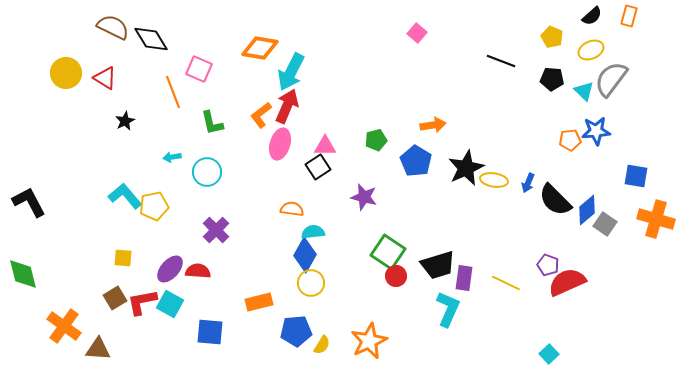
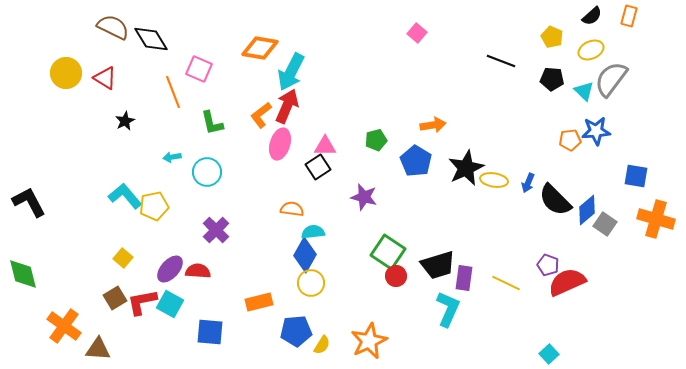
yellow square at (123, 258): rotated 36 degrees clockwise
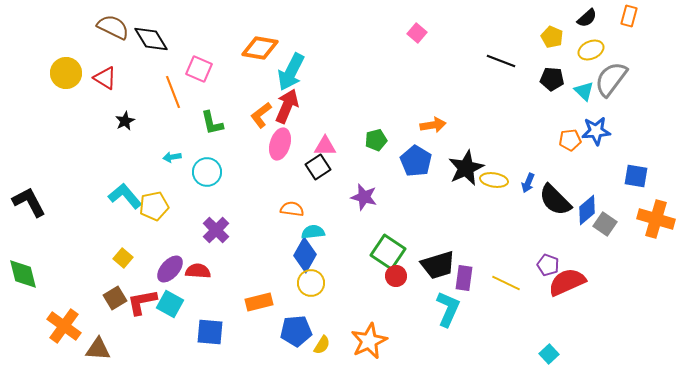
black semicircle at (592, 16): moved 5 px left, 2 px down
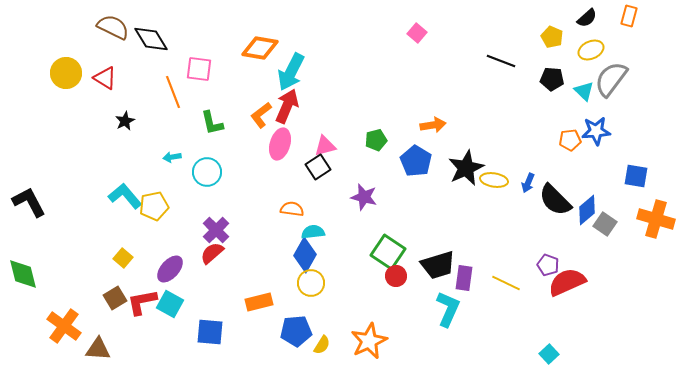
pink square at (199, 69): rotated 16 degrees counterclockwise
pink triangle at (325, 146): rotated 15 degrees counterclockwise
red semicircle at (198, 271): moved 14 px right, 18 px up; rotated 45 degrees counterclockwise
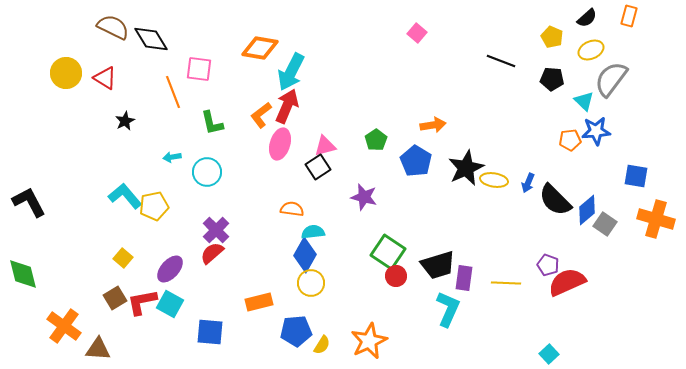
cyan triangle at (584, 91): moved 10 px down
green pentagon at (376, 140): rotated 20 degrees counterclockwise
yellow line at (506, 283): rotated 24 degrees counterclockwise
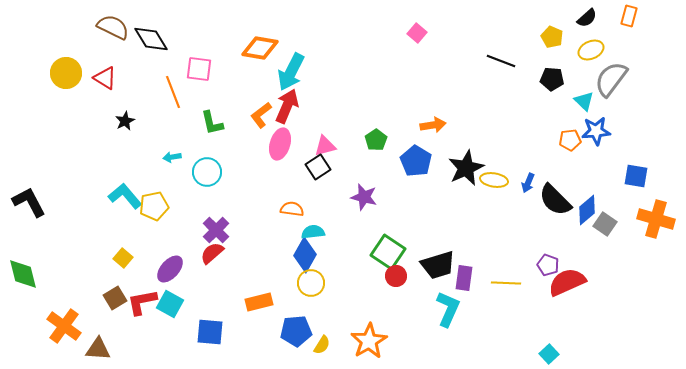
orange star at (369, 341): rotated 6 degrees counterclockwise
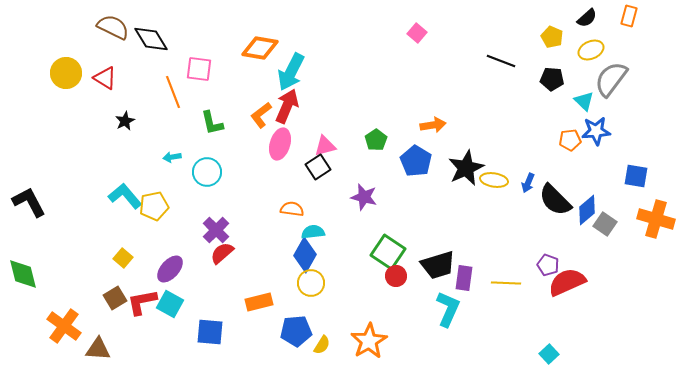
red semicircle at (212, 253): moved 10 px right
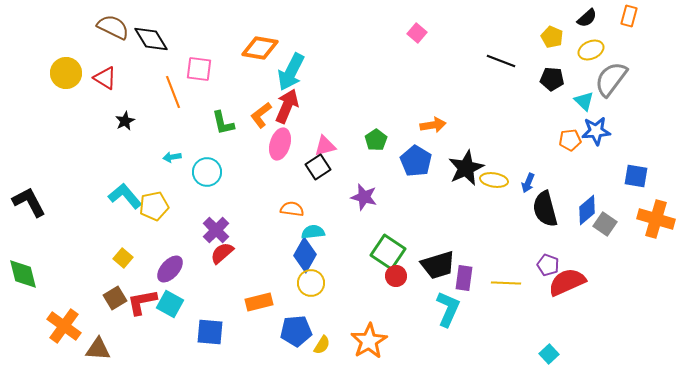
green L-shape at (212, 123): moved 11 px right
black semicircle at (555, 200): moved 10 px left, 9 px down; rotated 30 degrees clockwise
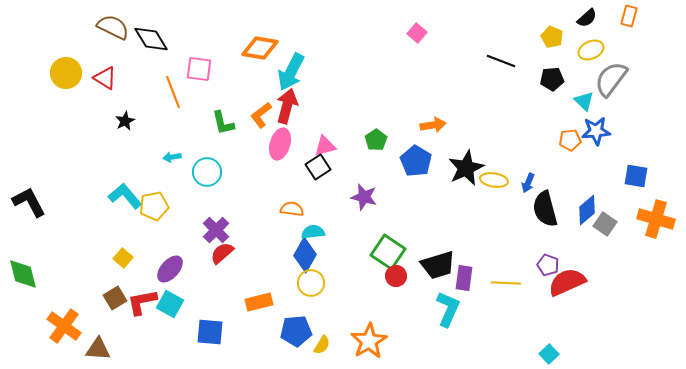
black pentagon at (552, 79): rotated 10 degrees counterclockwise
red arrow at (287, 106): rotated 8 degrees counterclockwise
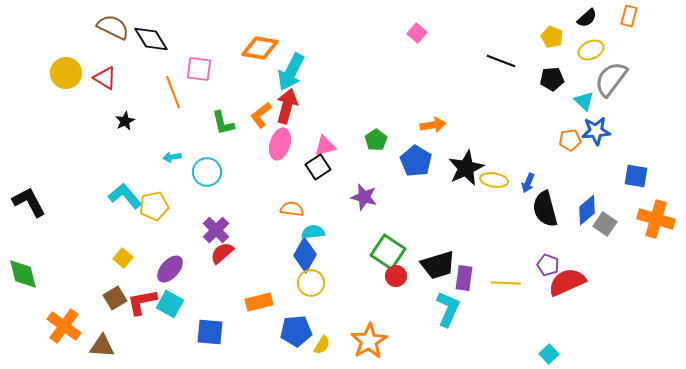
brown triangle at (98, 349): moved 4 px right, 3 px up
